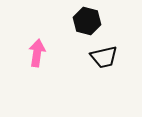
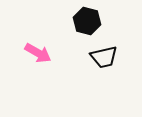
pink arrow: moved 1 px right; rotated 112 degrees clockwise
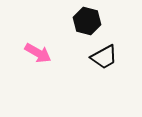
black trapezoid: rotated 16 degrees counterclockwise
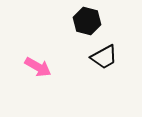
pink arrow: moved 14 px down
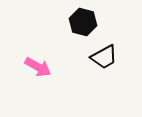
black hexagon: moved 4 px left, 1 px down
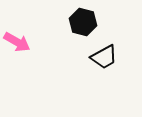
pink arrow: moved 21 px left, 25 px up
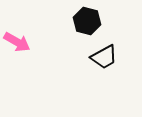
black hexagon: moved 4 px right, 1 px up
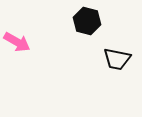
black trapezoid: moved 13 px right, 2 px down; rotated 40 degrees clockwise
